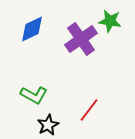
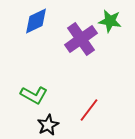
blue diamond: moved 4 px right, 8 px up
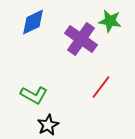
blue diamond: moved 3 px left, 1 px down
purple cross: rotated 20 degrees counterclockwise
red line: moved 12 px right, 23 px up
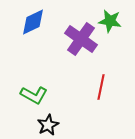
red line: rotated 25 degrees counterclockwise
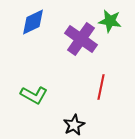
black star: moved 26 px right
